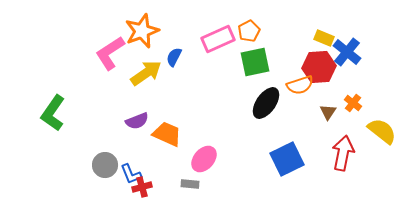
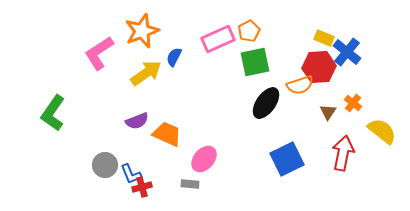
pink L-shape: moved 11 px left
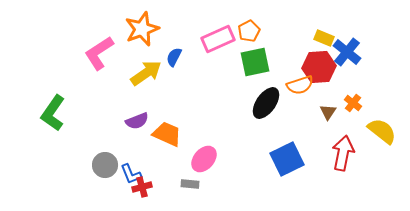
orange star: moved 2 px up
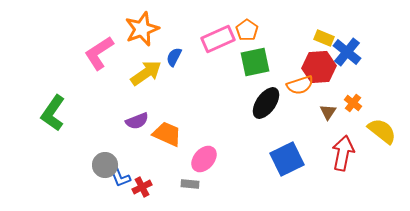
orange pentagon: moved 2 px left, 1 px up; rotated 10 degrees counterclockwise
blue L-shape: moved 11 px left, 3 px down
red cross: rotated 12 degrees counterclockwise
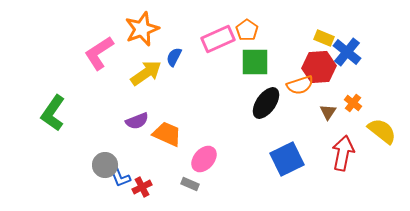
green square: rotated 12 degrees clockwise
gray rectangle: rotated 18 degrees clockwise
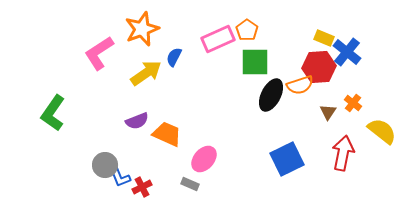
black ellipse: moved 5 px right, 8 px up; rotated 8 degrees counterclockwise
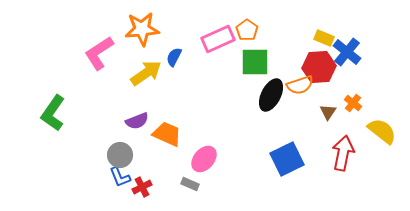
orange star: rotated 16 degrees clockwise
gray circle: moved 15 px right, 10 px up
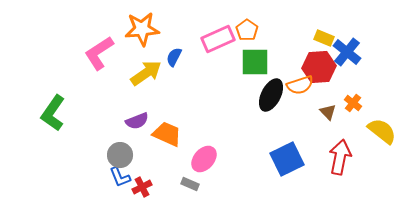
brown triangle: rotated 18 degrees counterclockwise
red arrow: moved 3 px left, 4 px down
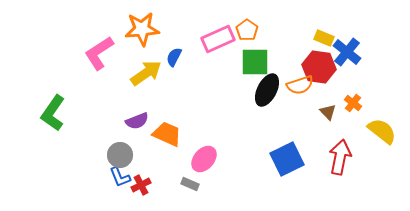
red hexagon: rotated 12 degrees clockwise
black ellipse: moved 4 px left, 5 px up
red cross: moved 1 px left, 2 px up
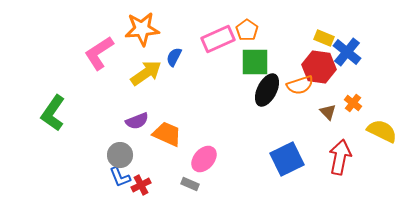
yellow semicircle: rotated 12 degrees counterclockwise
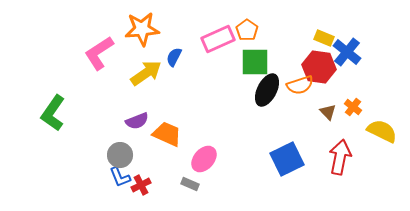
orange cross: moved 4 px down
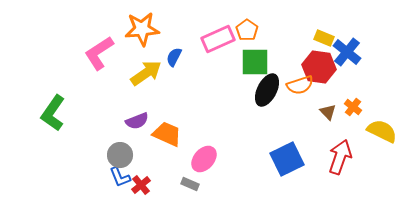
red arrow: rotated 8 degrees clockwise
red cross: rotated 12 degrees counterclockwise
